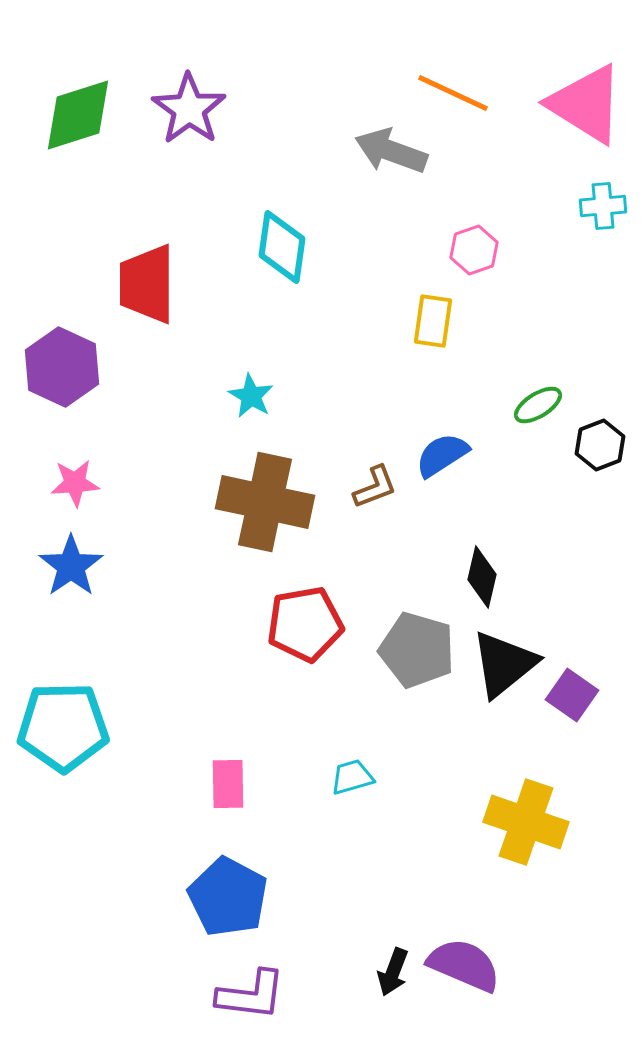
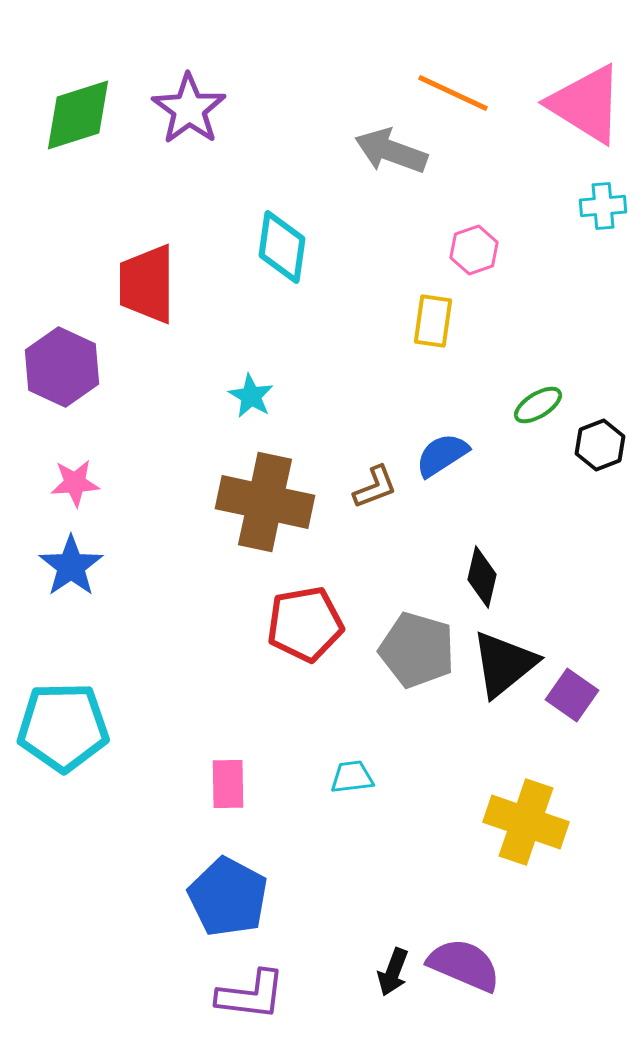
cyan trapezoid: rotated 9 degrees clockwise
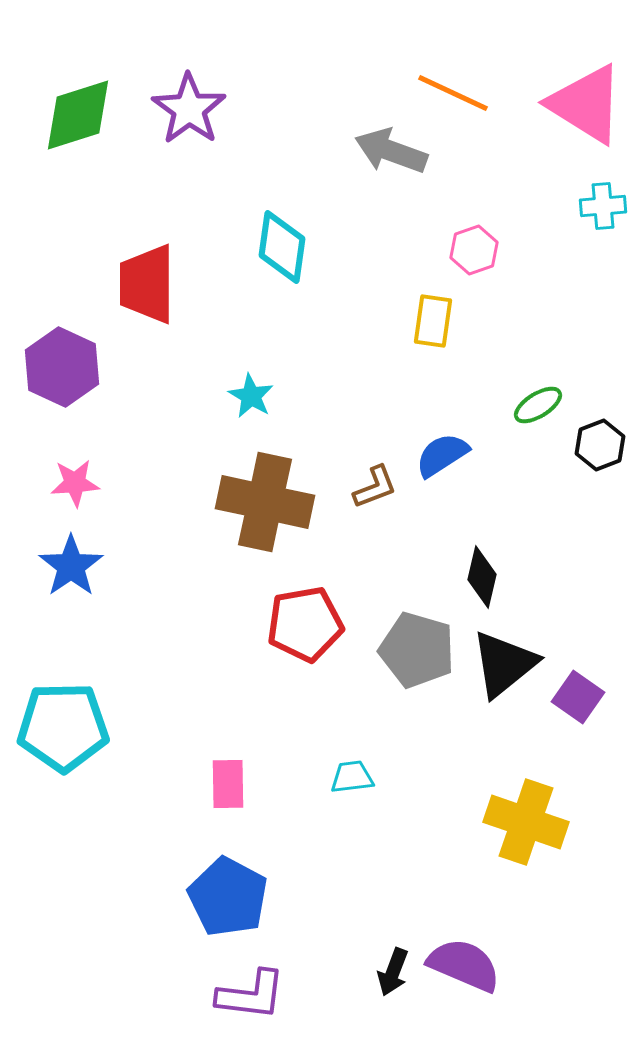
purple square: moved 6 px right, 2 px down
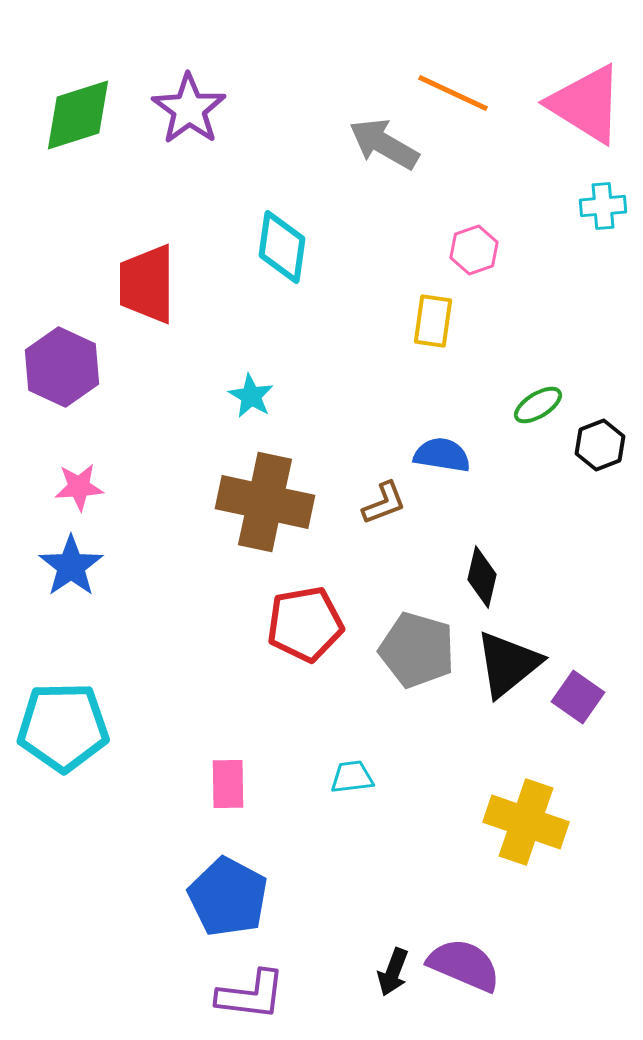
gray arrow: moved 7 px left, 7 px up; rotated 10 degrees clockwise
blue semicircle: rotated 42 degrees clockwise
pink star: moved 4 px right, 4 px down
brown L-shape: moved 9 px right, 16 px down
black triangle: moved 4 px right
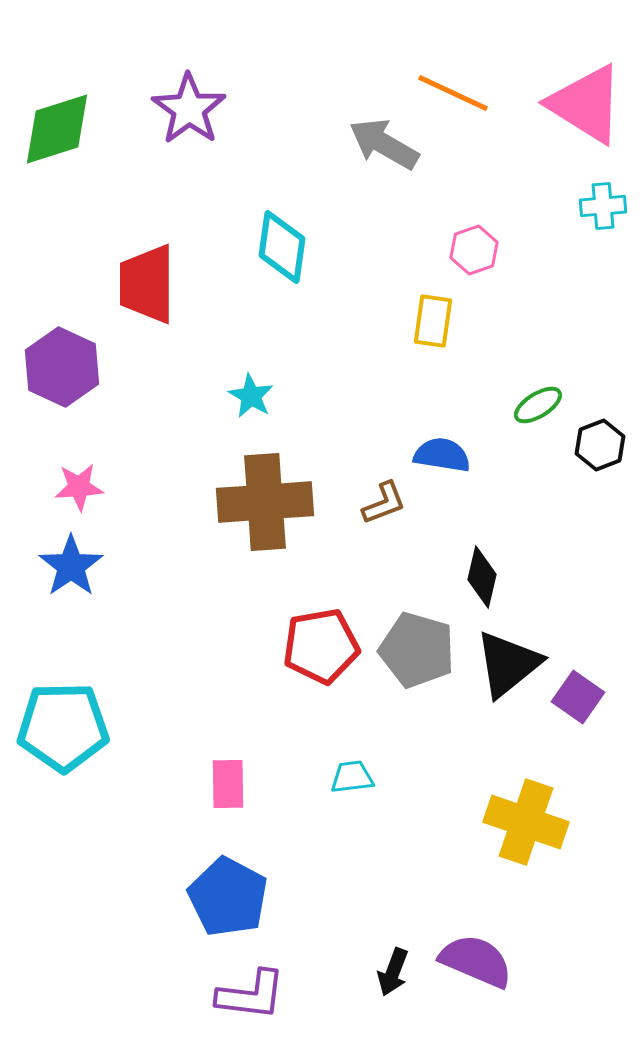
green diamond: moved 21 px left, 14 px down
brown cross: rotated 16 degrees counterclockwise
red pentagon: moved 16 px right, 22 px down
purple semicircle: moved 12 px right, 4 px up
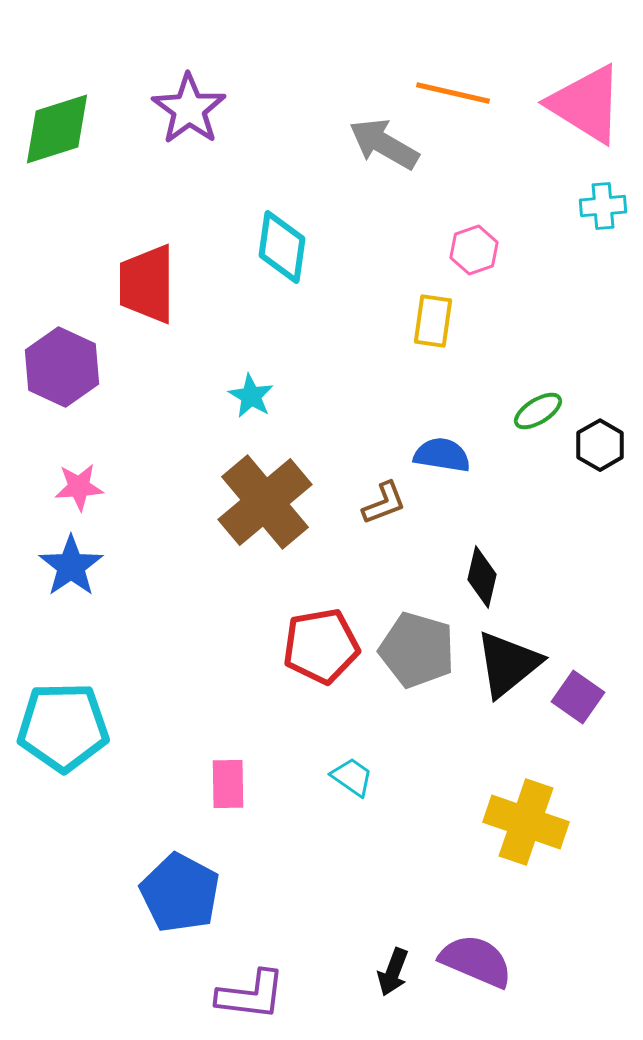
orange line: rotated 12 degrees counterclockwise
green ellipse: moved 6 px down
black hexagon: rotated 9 degrees counterclockwise
brown cross: rotated 36 degrees counterclockwise
cyan trapezoid: rotated 42 degrees clockwise
blue pentagon: moved 48 px left, 4 px up
